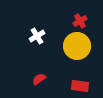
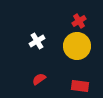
red cross: moved 1 px left
white cross: moved 5 px down
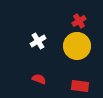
white cross: moved 1 px right
red semicircle: rotated 56 degrees clockwise
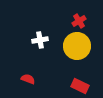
white cross: moved 2 px right, 1 px up; rotated 21 degrees clockwise
red semicircle: moved 11 px left
red rectangle: rotated 18 degrees clockwise
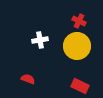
red cross: rotated 32 degrees counterclockwise
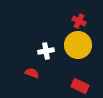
white cross: moved 6 px right, 11 px down
yellow circle: moved 1 px right, 1 px up
red semicircle: moved 4 px right, 6 px up
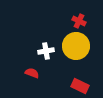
yellow circle: moved 2 px left, 1 px down
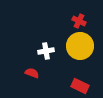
yellow circle: moved 4 px right
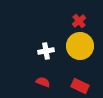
red cross: rotated 24 degrees clockwise
red semicircle: moved 11 px right, 9 px down
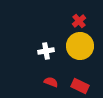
red semicircle: moved 8 px right
